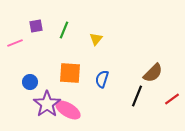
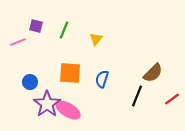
purple square: rotated 24 degrees clockwise
pink line: moved 3 px right, 1 px up
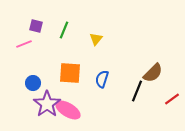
pink line: moved 6 px right, 2 px down
blue circle: moved 3 px right, 1 px down
black line: moved 5 px up
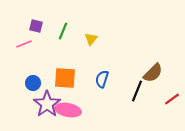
green line: moved 1 px left, 1 px down
yellow triangle: moved 5 px left
orange square: moved 5 px left, 5 px down
pink ellipse: rotated 20 degrees counterclockwise
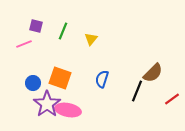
orange square: moved 5 px left; rotated 15 degrees clockwise
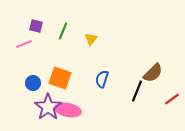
purple star: moved 1 px right, 3 px down
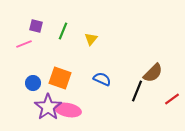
blue semicircle: rotated 96 degrees clockwise
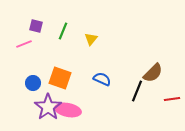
red line: rotated 28 degrees clockwise
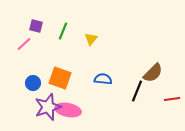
pink line: rotated 21 degrees counterclockwise
blue semicircle: moved 1 px right; rotated 18 degrees counterclockwise
purple star: rotated 16 degrees clockwise
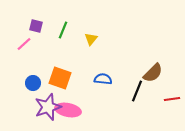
green line: moved 1 px up
